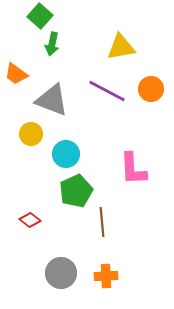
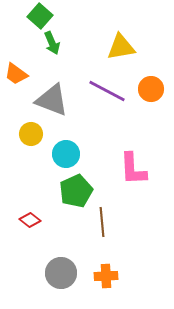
green arrow: moved 1 px up; rotated 35 degrees counterclockwise
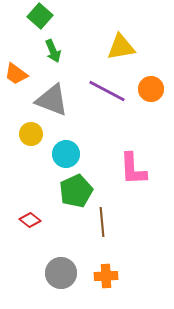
green arrow: moved 1 px right, 8 px down
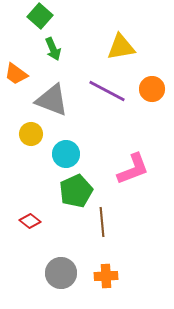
green arrow: moved 2 px up
orange circle: moved 1 px right
pink L-shape: rotated 108 degrees counterclockwise
red diamond: moved 1 px down
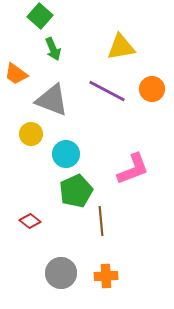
brown line: moved 1 px left, 1 px up
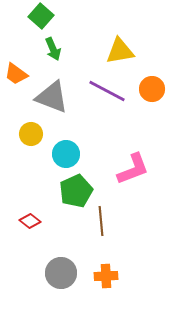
green square: moved 1 px right
yellow triangle: moved 1 px left, 4 px down
gray triangle: moved 3 px up
